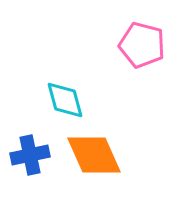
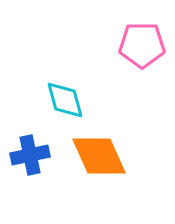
pink pentagon: rotated 15 degrees counterclockwise
orange diamond: moved 5 px right, 1 px down
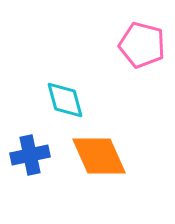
pink pentagon: rotated 15 degrees clockwise
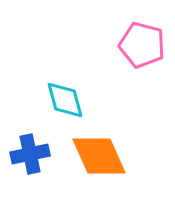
blue cross: moved 1 px up
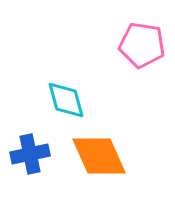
pink pentagon: rotated 6 degrees counterclockwise
cyan diamond: moved 1 px right
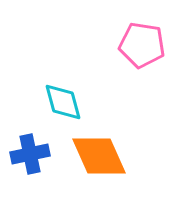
cyan diamond: moved 3 px left, 2 px down
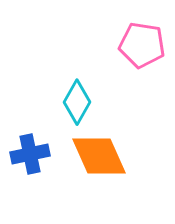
cyan diamond: moved 14 px right; rotated 45 degrees clockwise
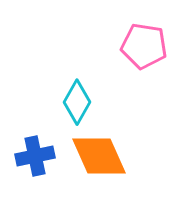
pink pentagon: moved 2 px right, 1 px down
blue cross: moved 5 px right, 2 px down
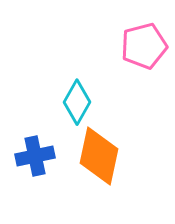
pink pentagon: rotated 24 degrees counterclockwise
orange diamond: rotated 36 degrees clockwise
